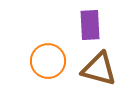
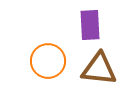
brown triangle: rotated 9 degrees counterclockwise
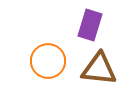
purple rectangle: rotated 20 degrees clockwise
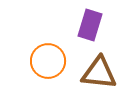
brown triangle: moved 4 px down
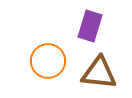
purple rectangle: moved 1 px down
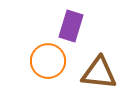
purple rectangle: moved 19 px left
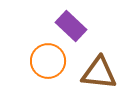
purple rectangle: rotated 64 degrees counterclockwise
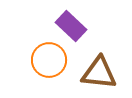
orange circle: moved 1 px right, 1 px up
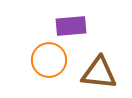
purple rectangle: rotated 48 degrees counterclockwise
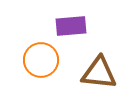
orange circle: moved 8 px left
